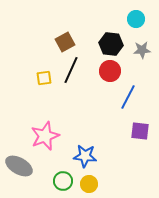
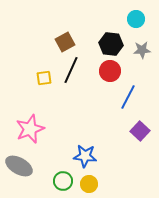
purple square: rotated 36 degrees clockwise
pink star: moved 15 px left, 7 px up
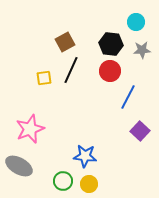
cyan circle: moved 3 px down
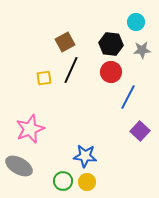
red circle: moved 1 px right, 1 px down
yellow circle: moved 2 px left, 2 px up
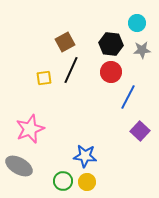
cyan circle: moved 1 px right, 1 px down
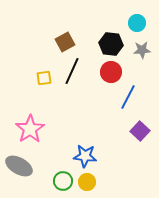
black line: moved 1 px right, 1 px down
pink star: rotated 12 degrees counterclockwise
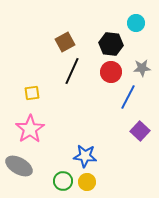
cyan circle: moved 1 px left
gray star: moved 18 px down
yellow square: moved 12 px left, 15 px down
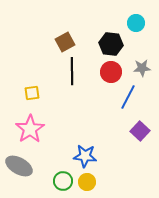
black line: rotated 24 degrees counterclockwise
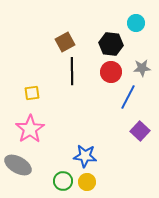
gray ellipse: moved 1 px left, 1 px up
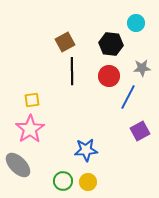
red circle: moved 2 px left, 4 px down
yellow square: moved 7 px down
purple square: rotated 18 degrees clockwise
blue star: moved 1 px right, 6 px up; rotated 10 degrees counterclockwise
gray ellipse: rotated 16 degrees clockwise
yellow circle: moved 1 px right
